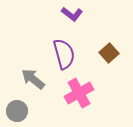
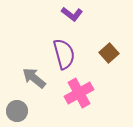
gray arrow: moved 1 px right, 1 px up
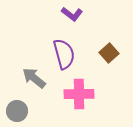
pink cross: moved 1 px down; rotated 28 degrees clockwise
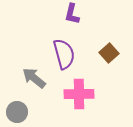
purple L-shape: rotated 65 degrees clockwise
gray circle: moved 1 px down
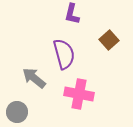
brown square: moved 13 px up
pink cross: rotated 12 degrees clockwise
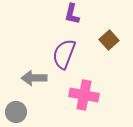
purple semicircle: rotated 144 degrees counterclockwise
gray arrow: rotated 40 degrees counterclockwise
pink cross: moved 5 px right, 1 px down
gray circle: moved 1 px left
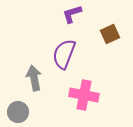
purple L-shape: rotated 60 degrees clockwise
brown square: moved 1 px right, 6 px up; rotated 18 degrees clockwise
gray arrow: rotated 80 degrees clockwise
gray circle: moved 2 px right
